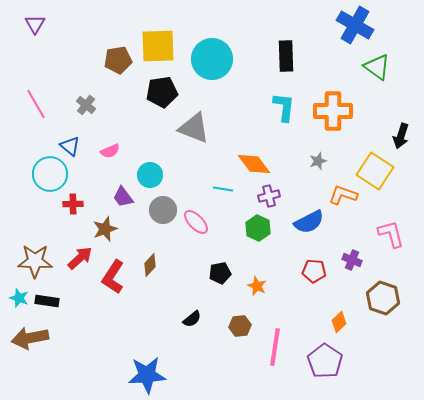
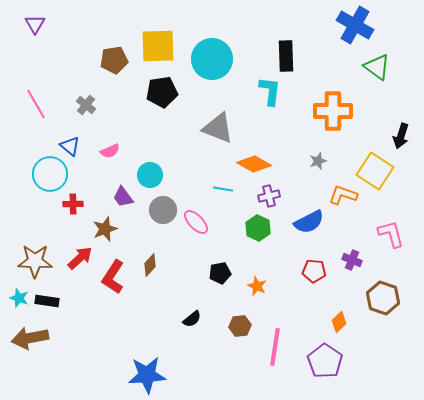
brown pentagon at (118, 60): moved 4 px left
cyan L-shape at (284, 107): moved 14 px left, 16 px up
gray triangle at (194, 128): moved 24 px right
orange diamond at (254, 164): rotated 24 degrees counterclockwise
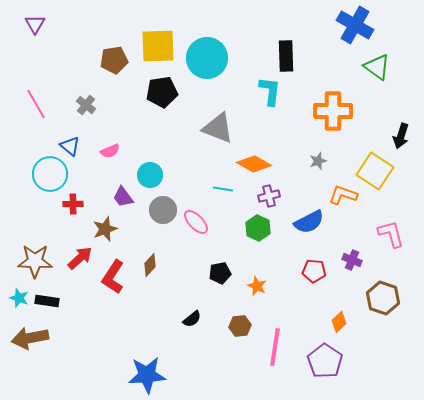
cyan circle at (212, 59): moved 5 px left, 1 px up
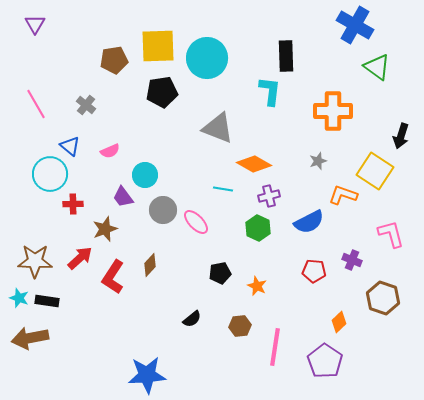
cyan circle at (150, 175): moved 5 px left
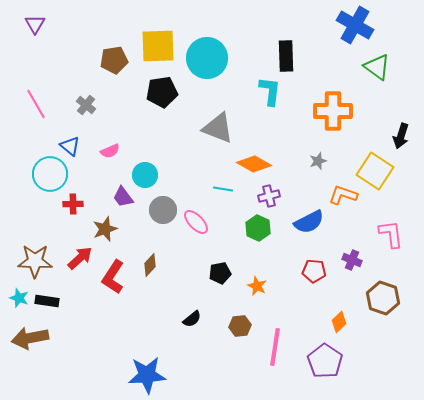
pink L-shape at (391, 234): rotated 8 degrees clockwise
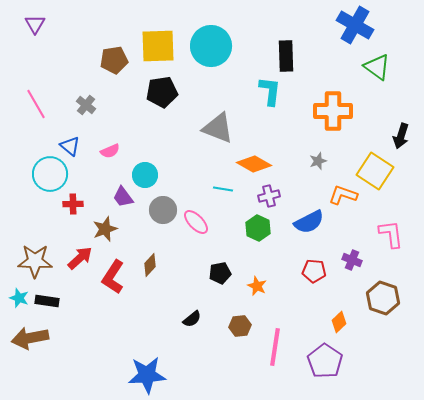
cyan circle at (207, 58): moved 4 px right, 12 px up
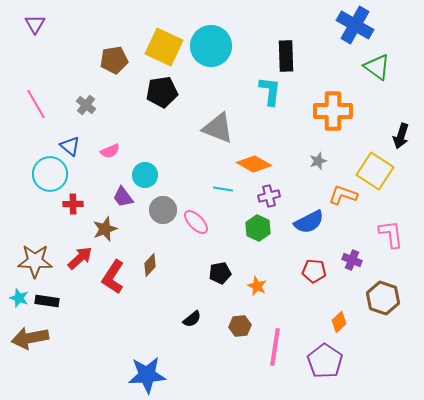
yellow square at (158, 46): moved 6 px right, 1 px down; rotated 27 degrees clockwise
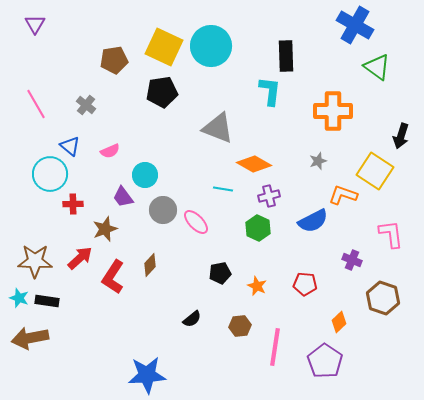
blue semicircle at (309, 222): moved 4 px right, 1 px up
red pentagon at (314, 271): moved 9 px left, 13 px down
